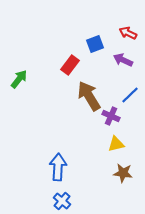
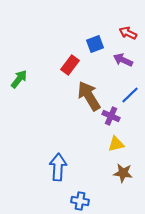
blue cross: moved 18 px right; rotated 30 degrees counterclockwise
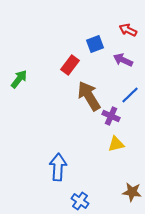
red arrow: moved 3 px up
brown star: moved 9 px right, 19 px down
blue cross: rotated 24 degrees clockwise
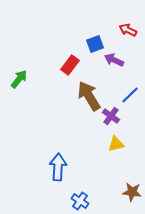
purple arrow: moved 9 px left
purple cross: rotated 12 degrees clockwise
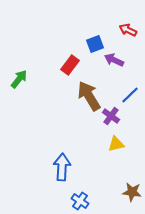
blue arrow: moved 4 px right
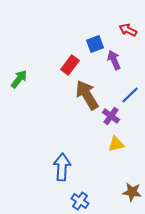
purple arrow: rotated 42 degrees clockwise
brown arrow: moved 2 px left, 1 px up
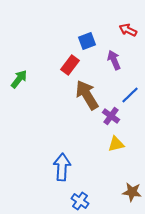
blue square: moved 8 px left, 3 px up
